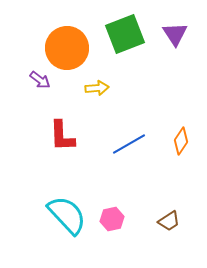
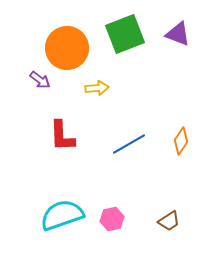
purple triangle: moved 3 px right; rotated 36 degrees counterclockwise
cyan semicircle: moved 5 px left; rotated 66 degrees counterclockwise
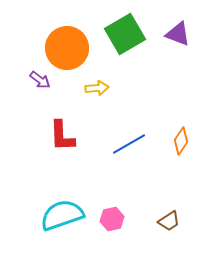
green square: rotated 9 degrees counterclockwise
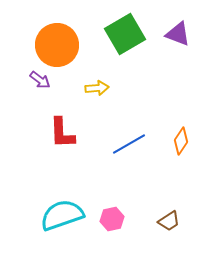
orange circle: moved 10 px left, 3 px up
red L-shape: moved 3 px up
